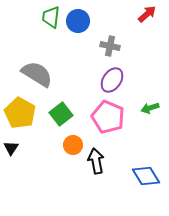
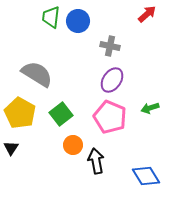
pink pentagon: moved 2 px right
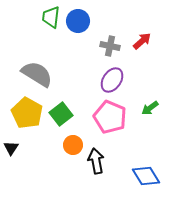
red arrow: moved 5 px left, 27 px down
green arrow: rotated 18 degrees counterclockwise
yellow pentagon: moved 7 px right
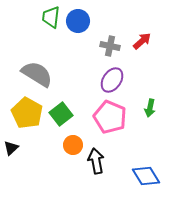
green arrow: rotated 42 degrees counterclockwise
black triangle: rotated 14 degrees clockwise
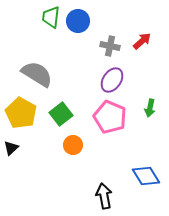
yellow pentagon: moved 6 px left
black arrow: moved 8 px right, 35 px down
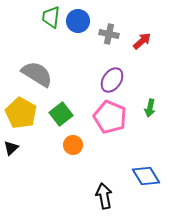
gray cross: moved 1 px left, 12 px up
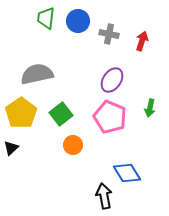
green trapezoid: moved 5 px left, 1 px down
red arrow: rotated 30 degrees counterclockwise
gray semicircle: rotated 44 degrees counterclockwise
yellow pentagon: rotated 8 degrees clockwise
blue diamond: moved 19 px left, 3 px up
